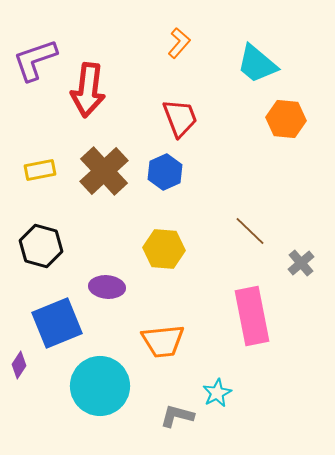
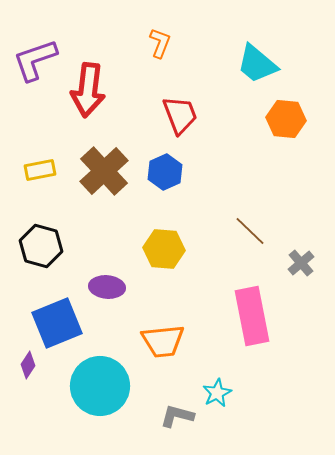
orange L-shape: moved 19 px left; rotated 20 degrees counterclockwise
red trapezoid: moved 3 px up
purple diamond: moved 9 px right
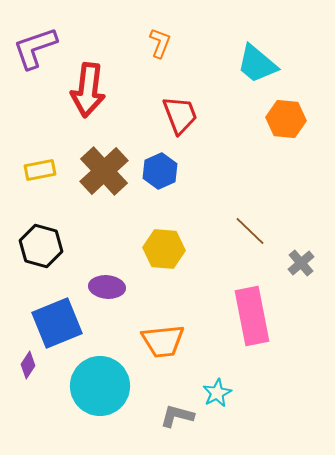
purple L-shape: moved 12 px up
blue hexagon: moved 5 px left, 1 px up
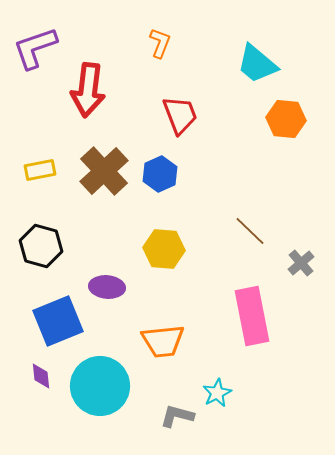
blue hexagon: moved 3 px down
blue square: moved 1 px right, 2 px up
purple diamond: moved 13 px right, 11 px down; rotated 40 degrees counterclockwise
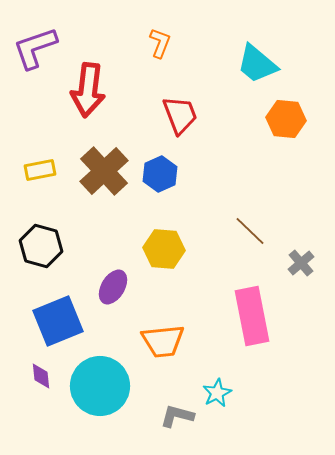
purple ellipse: moved 6 px right; rotated 64 degrees counterclockwise
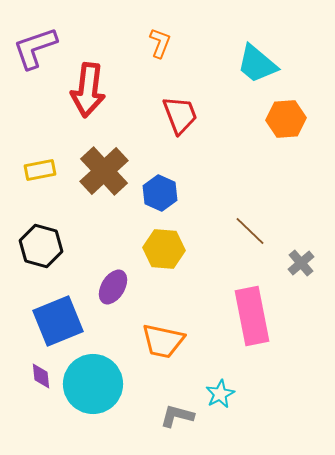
orange hexagon: rotated 9 degrees counterclockwise
blue hexagon: moved 19 px down; rotated 12 degrees counterclockwise
orange trapezoid: rotated 18 degrees clockwise
cyan circle: moved 7 px left, 2 px up
cyan star: moved 3 px right, 1 px down
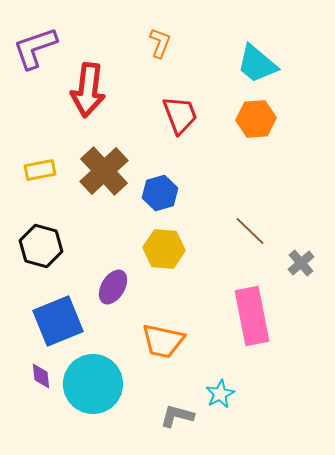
orange hexagon: moved 30 px left
blue hexagon: rotated 20 degrees clockwise
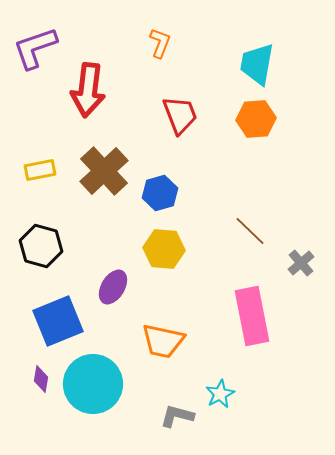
cyan trapezoid: rotated 60 degrees clockwise
purple diamond: moved 3 px down; rotated 16 degrees clockwise
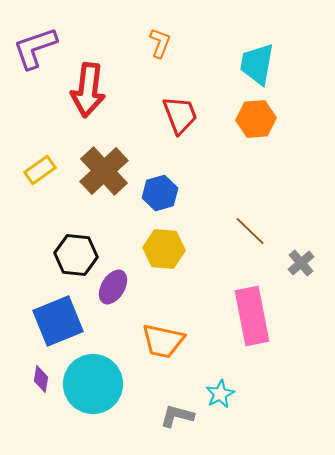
yellow rectangle: rotated 24 degrees counterclockwise
black hexagon: moved 35 px right, 9 px down; rotated 9 degrees counterclockwise
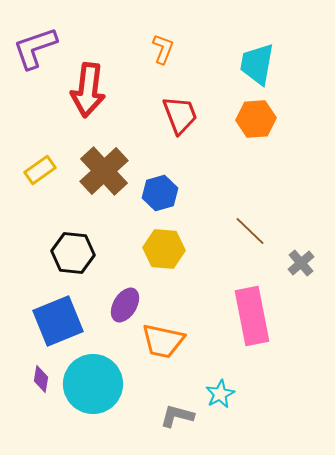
orange L-shape: moved 3 px right, 6 px down
black hexagon: moved 3 px left, 2 px up
purple ellipse: moved 12 px right, 18 px down
